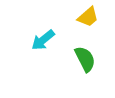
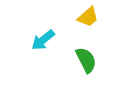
green semicircle: moved 1 px right, 1 px down
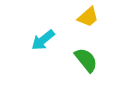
green semicircle: rotated 12 degrees counterclockwise
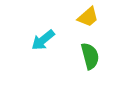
green semicircle: moved 4 px right, 4 px up; rotated 24 degrees clockwise
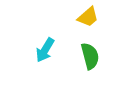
cyan arrow: moved 2 px right, 10 px down; rotated 20 degrees counterclockwise
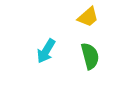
cyan arrow: moved 1 px right, 1 px down
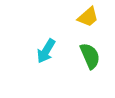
green semicircle: rotated 8 degrees counterclockwise
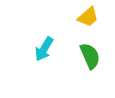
cyan arrow: moved 2 px left, 2 px up
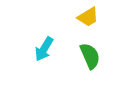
yellow trapezoid: rotated 10 degrees clockwise
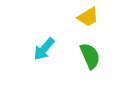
cyan arrow: rotated 10 degrees clockwise
